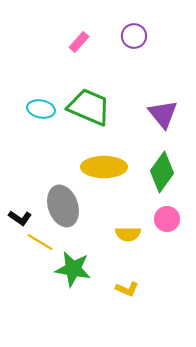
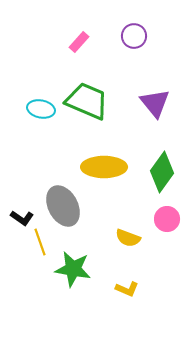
green trapezoid: moved 2 px left, 6 px up
purple triangle: moved 8 px left, 11 px up
gray ellipse: rotated 9 degrees counterclockwise
black L-shape: moved 2 px right
yellow semicircle: moved 4 px down; rotated 20 degrees clockwise
yellow line: rotated 40 degrees clockwise
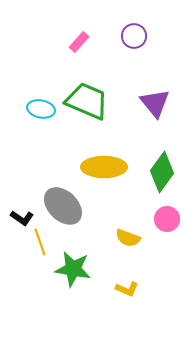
gray ellipse: rotated 18 degrees counterclockwise
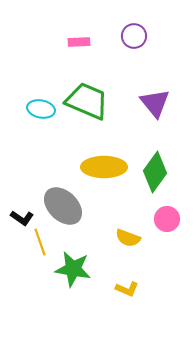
pink rectangle: rotated 45 degrees clockwise
green diamond: moved 7 px left
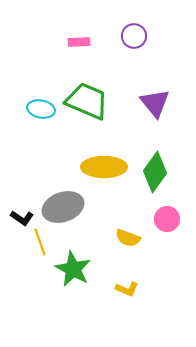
gray ellipse: moved 1 px down; rotated 63 degrees counterclockwise
green star: rotated 18 degrees clockwise
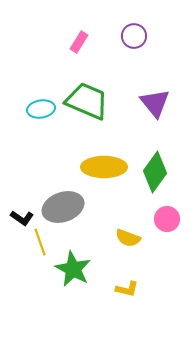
pink rectangle: rotated 55 degrees counterclockwise
cyan ellipse: rotated 20 degrees counterclockwise
yellow L-shape: rotated 10 degrees counterclockwise
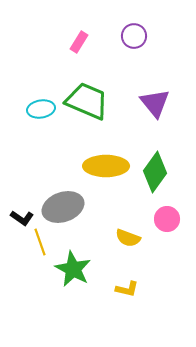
yellow ellipse: moved 2 px right, 1 px up
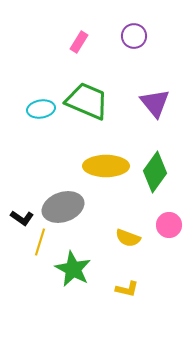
pink circle: moved 2 px right, 6 px down
yellow line: rotated 36 degrees clockwise
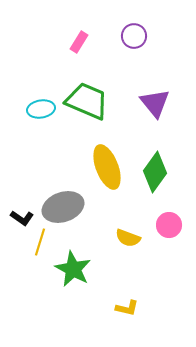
yellow ellipse: moved 1 px right, 1 px down; rotated 69 degrees clockwise
yellow L-shape: moved 19 px down
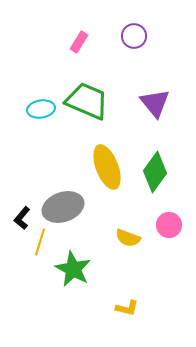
black L-shape: rotated 95 degrees clockwise
